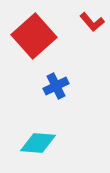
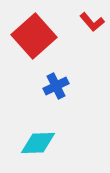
cyan diamond: rotated 6 degrees counterclockwise
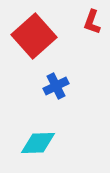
red L-shape: rotated 60 degrees clockwise
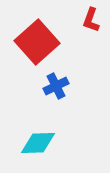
red L-shape: moved 1 px left, 2 px up
red square: moved 3 px right, 6 px down
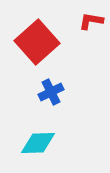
red L-shape: moved 1 px down; rotated 80 degrees clockwise
blue cross: moved 5 px left, 6 px down
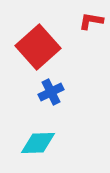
red square: moved 1 px right, 5 px down
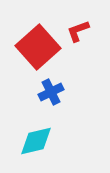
red L-shape: moved 13 px left, 10 px down; rotated 30 degrees counterclockwise
cyan diamond: moved 2 px left, 2 px up; rotated 12 degrees counterclockwise
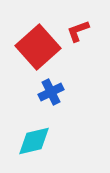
cyan diamond: moved 2 px left
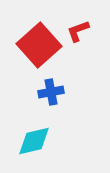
red square: moved 1 px right, 2 px up
blue cross: rotated 15 degrees clockwise
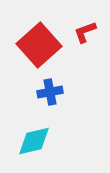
red L-shape: moved 7 px right, 1 px down
blue cross: moved 1 px left
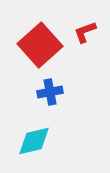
red square: moved 1 px right
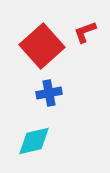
red square: moved 2 px right, 1 px down
blue cross: moved 1 px left, 1 px down
